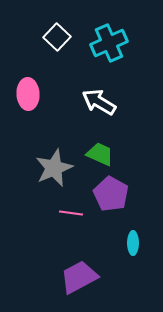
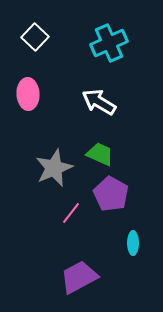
white square: moved 22 px left
pink line: rotated 60 degrees counterclockwise
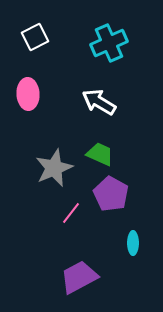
white square: rotated 20 degrees clockwise
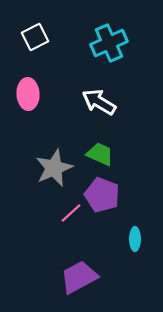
purple pentagon: moved 9 px left, 1 px down; rotated 8 degrees counterclockwise
pink line: rotated 10 degrees clockwise
cyan ellipse: moved 2 px right, 4 px up
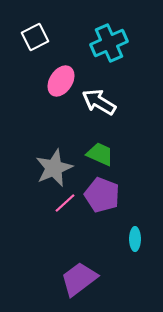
pink ellipse: moved 33 px right, 13 px up; rotated 36 degrees clockwise
pink line: moved 6 px left, 10 px up
purple trapezoid: moved 2 px down; rotated 9 degrees counterclockwise
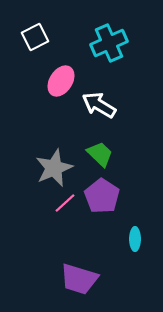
white arrow: moved 3 px down
green trapezoid: rotated 20 degrees clockwise
purple pentagon: moved 1 px down; rotated 12 degrees clockwise
purple trapezoid: rotated 126 degrees counterclockwise
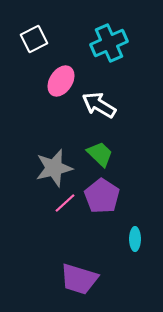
white square: moved 1 px left, 2 px down
gray star: rotated 9 degrees clockwise
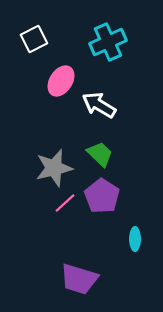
cyan cross: moved 1 px left, 1 px up
